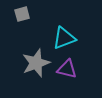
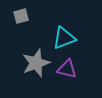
gray square: moved 1 px left, 2 px down
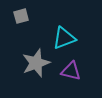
purple triangle: moved 4 px right, 2 px down
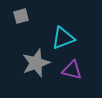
cyan triangle: moved 1 px left
purple triangle: moved 1 px right, 1 px up
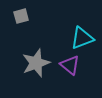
cyan triangle: moved 19 px right
purple triangle: moved 2 px left, 5 px up; rotated 25 degrees clockwise
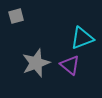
gray square: moved 5 px left
